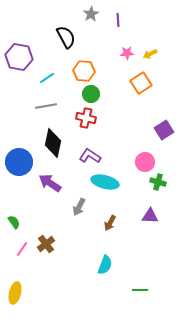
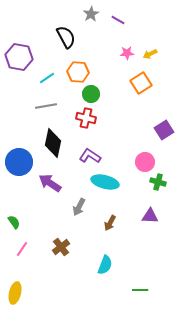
purple line: rotated 56 degrees counterclockwise
orange hexagon: moved 6 px left, 1 px down
brown cross: moved 15 px right, 3 px down
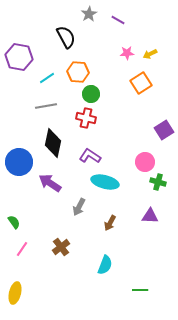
gray star: moved 2 px left
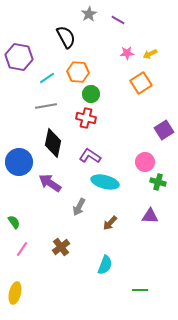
brown arrow: rotated 14 degrees clockwise
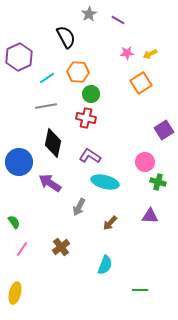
purple hexagon: rotated 24 degrees clockwise
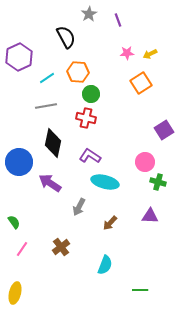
purple line: rotated 40 degrees clockwise
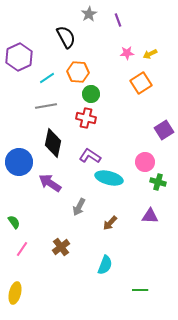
cyan ellipse: moved 4 px right, 4 px up
